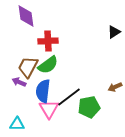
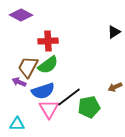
purple diamond: moved 5 px left, 1 px up; rotated 55 degrees counterclockwise
blue semicircle: rotated 115 degrees counterclockwise
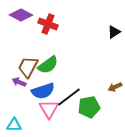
red cross: moved 17 px up; rotated 24 degrees clockwise
cyan triangle: moved 3 px left, 1 px down
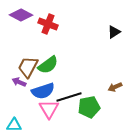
black line: rotated 20 degrees clockwise
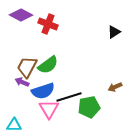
brown trapezoid: moved 1 px left
purple arrow: moved 3 px right
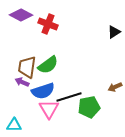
brown trapezoid: rotated 20 degrees counterclockwise
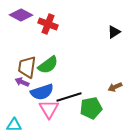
blue semicircle: moved 1 px left, 1 px down
green pentagon: moved 2 px right, 1 px down
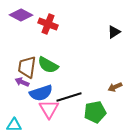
green semicircle: rotated 65 degrees clockwise
blue semicircle: moved 1 px left, 1 px down
green pentagon: moved 4 px right, 4 px down
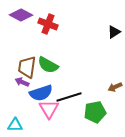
cyan triangle: moved 1 px right
